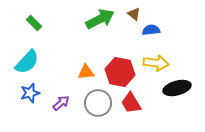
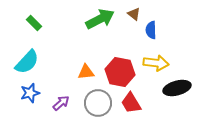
blue semicircle: rotated 84 degrees counterclockwise
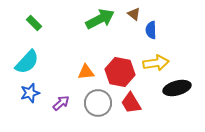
yellow arrow: rotated 15 degrees counterclockwise
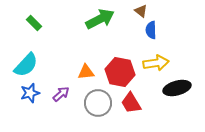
brown triangle: moved 7 px right, 3 px up
cyan semicircle: moved 1 px left, 3 px down
purple arrow: moved 9 px up
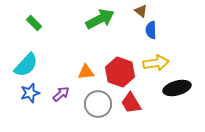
red hexagon: rotated 8 degrees clockwise
gray circle: moved 1 px down
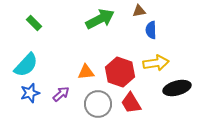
brown triangle: moved 2 px left; rotated 48 degrees counterclockwise
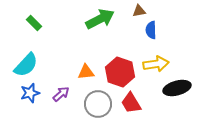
yellow arrow: moved 1 px down
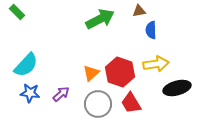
green rectangle: moved 17 px left, 11 px up
orange triangle: moved 5 px right, 1 px down; rotated 36 degrees counterclockwise
blue star: rotated 24 degrees clockwise
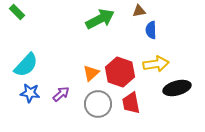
red trapezoid: rotated 20 degrees clockwise
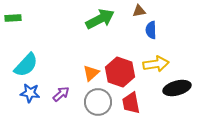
green rectangle: moved 4 px left, 6 px down; rotated 49 degrees counterclockwise
gray circle: moved 2 px up
